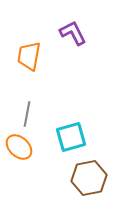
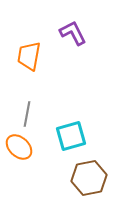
cyan square: moved 1 px up
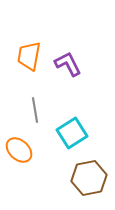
purple L-shape: moved 5 px left, 31 px down
gray line: moved 8 px right, 4 px up; rotated 20 degrees counterclockwise
cyan square: moved 1 px right, 3 px up; rotated 16 degrees counterclockwise
orange ellipse: moved 3 px down
